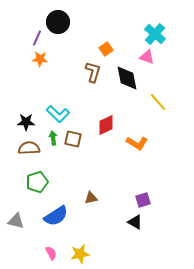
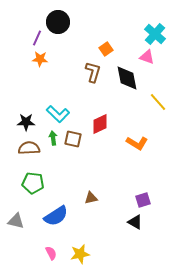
red diamond: moved 6 px left, 1 px up
green pentagon: moved 4 px left, 1 px down; rotated 25 degrees clockwise
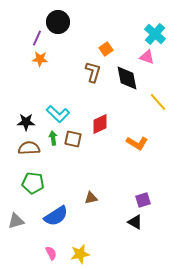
gray triangle: rotated 30 degrees counterclockwise
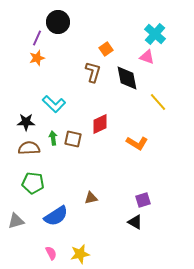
orange star: moved 3 px left, 1 px up; rotated 21 degrees counterclockwise
cyan L-shape: moved 4 px left, 10 px up
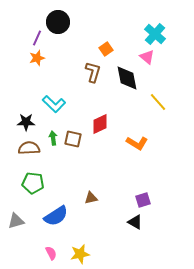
pink triangle: rotated 21 degrees clockwise
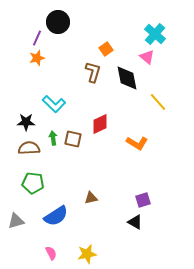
yellow star: moved 7 px right
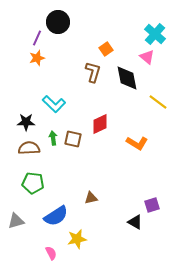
yellow line: rotated 12 degrees counterclockwise
purple square: moved 9 px right, 5 px down
yellow star: moved 10 px left, 15 px up
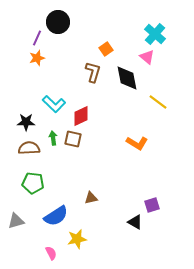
red diamond: moved 19 px left, 8 px up
